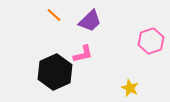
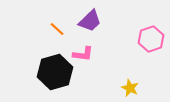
orange line: moved 3 px right, 14 px down
pink hexagon: moved 2 px up
pink L-shape: rotated 20 degrees clockwise
black hexagon: rotated 8 degrees clockwise
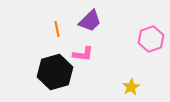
orange line: rotated 35 degrees clockwise
yellow star: moved 1 px right, 1 px up; rotated 18 degrees clockwise
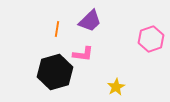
orange line: rotated 21 degrees clockwise
yellow star: moved 15 px left
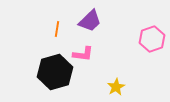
pink hexagon: moved 1 px right
